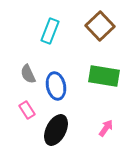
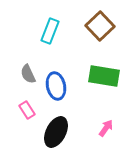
black ellipse: moved 2 px down
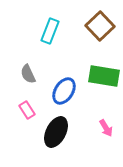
blue ellipse: moved 8 px right, 5 px down; rotated 44 degrees clockwise
pink arrow: rotated 114 degrees clockwise
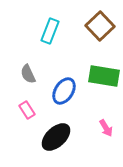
black ellipse: moved 5 px down; rotated 20 degrees clockwise
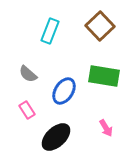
gray semicircle: rotated 24 degrees counterclockwise
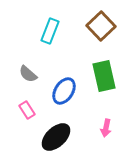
brown square: moved 1 px right
green rectangle: rotated 68 degrees clockwise
pink arrow: rotated 42 degrees clockwise
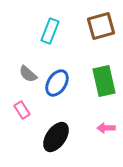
brown square: rotated 28 degrees clockwise
green rectangle: moved 5 px down
blue ellipse: moved 7 px left, 8 px up
pink rectangle: moved 5 px left
pink arrow: rotated 78 degrees clockwise
black ellipse: rotated 12 degrees counterclockwise
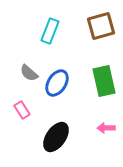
gray semicircle: moved 1 px right, 1 px up
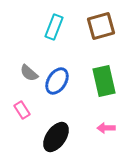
cyan rectangle: moved 4 px right, 4 px up
blue ellipse: moved 2 px up
